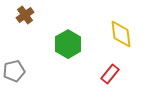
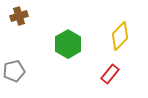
brown cross: moved 6 px left, 1 px down; rotated 18 degrees clockwise
yellow diamond: moved 1 px left, 2 px down; rotated 52 degrees clockwise
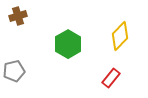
brown cross: moved 1 px left
red rectangle: moved 1 px right, 4 px down
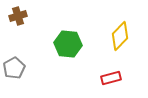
green hexagon: rotated 24 degrees counterclockwise
gray pentagon: moved 3 px up; rotated 15 degrees counterclockwise
red rectangle: rotated 36 degrees clockwise
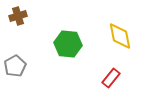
yellow diamond: rotated 56 degrees counterclockwise
gray pentagon: moved 1 px right, 2 px up
red rectangle: rotated 36 degrees counterclockwise
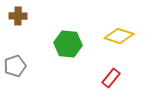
brown cross: rotated 18 degrees clockwise
yellow diamond: moved 1 px left; rotated 60 degrees counterclockwise
gray pentagon: rotated 10 degrees clockwise
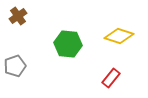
brown cross: rotated 36 degrees counterclockwise
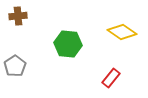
brown cross: rotated 30 degrees clockwise
yellow diamond: moved 3 px right, 4 px up; rotated 16 degrees clockwise
gray pentagon: rotated 15 degrees counterclockwise
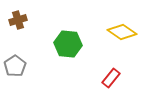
brown cross: moved 4 px down; rotated 12 degrees counterclockwise
